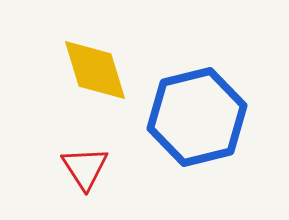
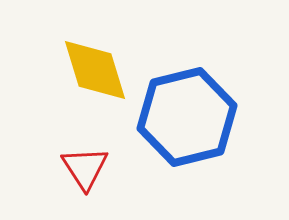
blue hexagon: moved 10 px left
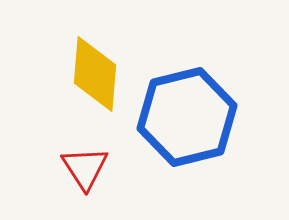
yellow diamond: moved 4 px down; rotated 22 degrees clockwise
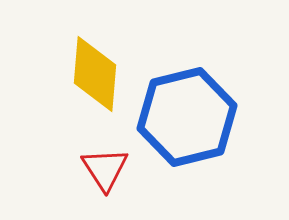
red triangle: moved 20 px right, 1 px down
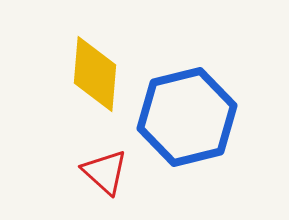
red triangle: moved 3 px down; rotated 15 degrees counterclockwise
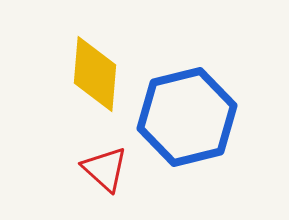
red triangle: moved 3 px up
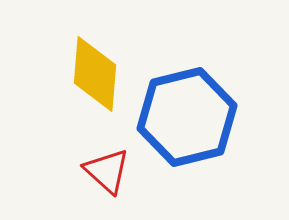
red triangle: moved 2 px right, 2 px down
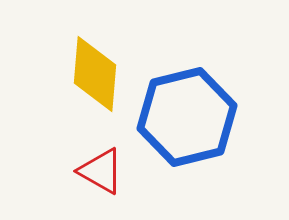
red triangle: moved 6 px left; rotated 12 degrees counterclockwise
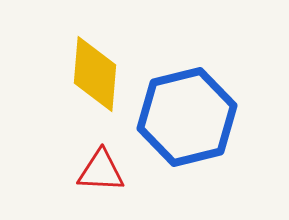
red triangle: rotated 27 degrees counterclockwise
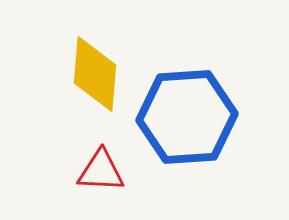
blue hexagon: rotated 10 degrees clockwise
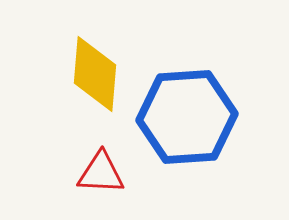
red triangle: moved 2 px down
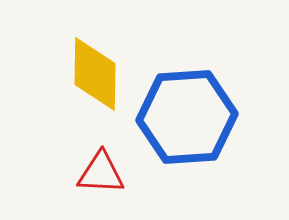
yellow diamond: rotated 4 degrees counterclockwise
